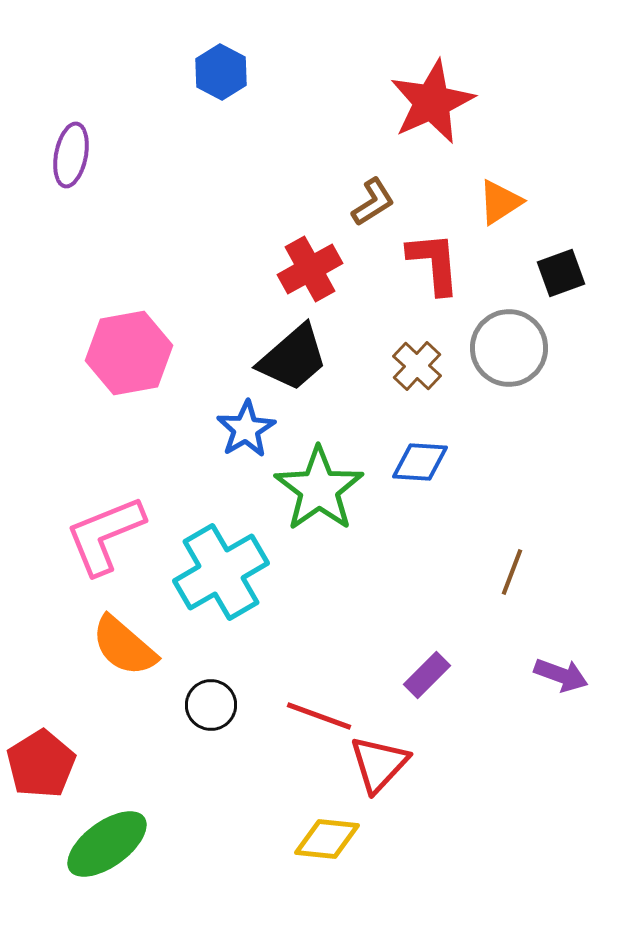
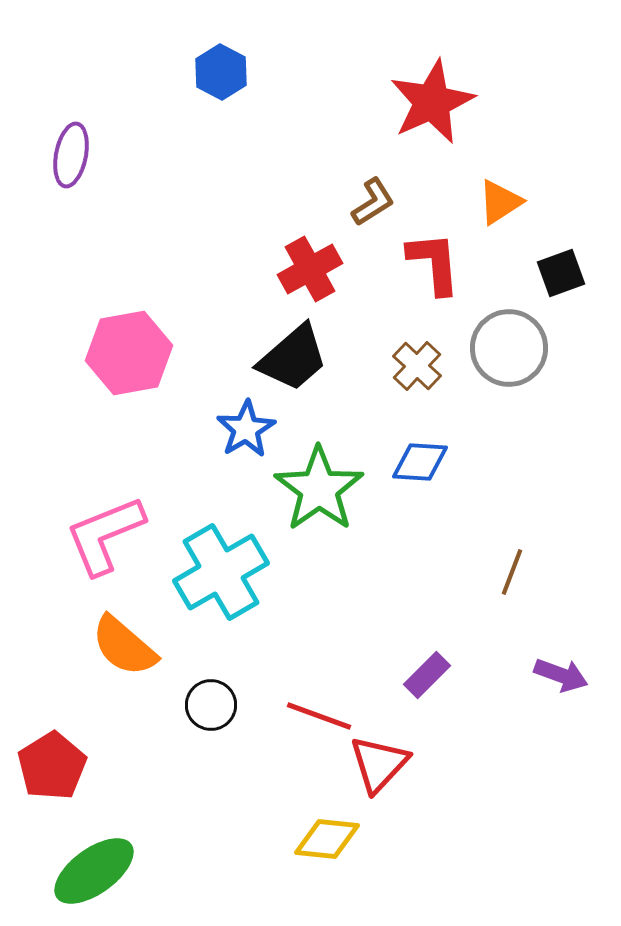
red pentagon: moved 11 px right, 2 px down
green ellipse: moved 13 px left, 27 px down
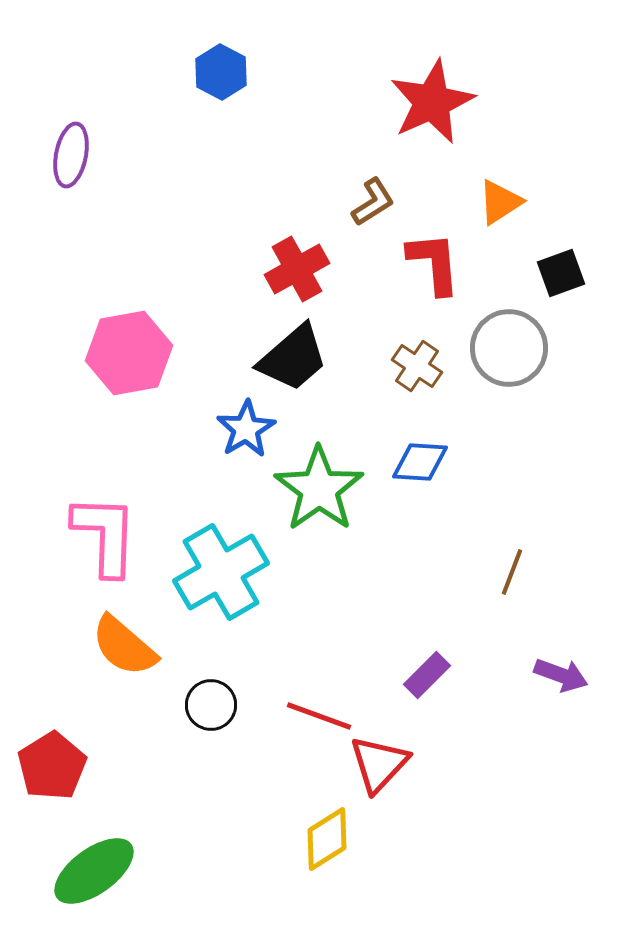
red cross: moved 13 px left
brown cross: rotated 9 degrees counterclockwise
pink L-shape: rotated 114 degrees clockwise
yellow diamond: rotated 38 degrees counterclockwise
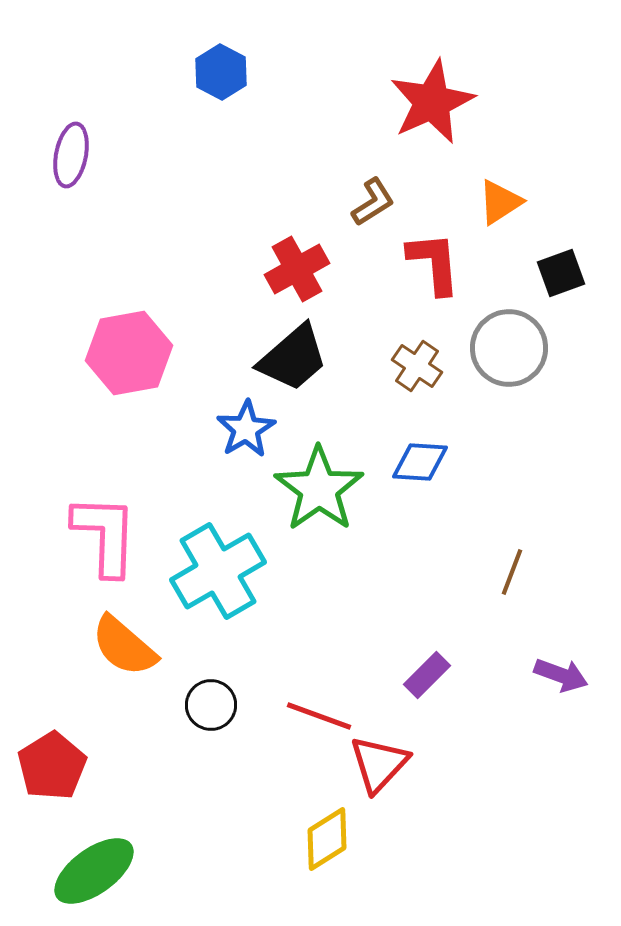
cyan cross: moved 3 px left, 1 px up
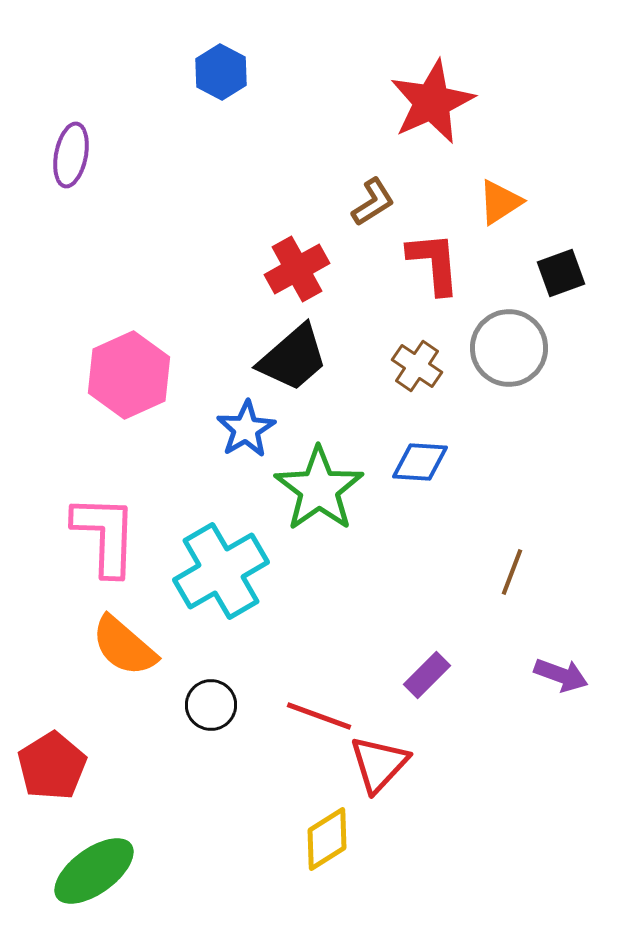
pink hexagon: moved 22 px down; rotated 14 degrees counterclockwise
cyan cross: moved 3 px right
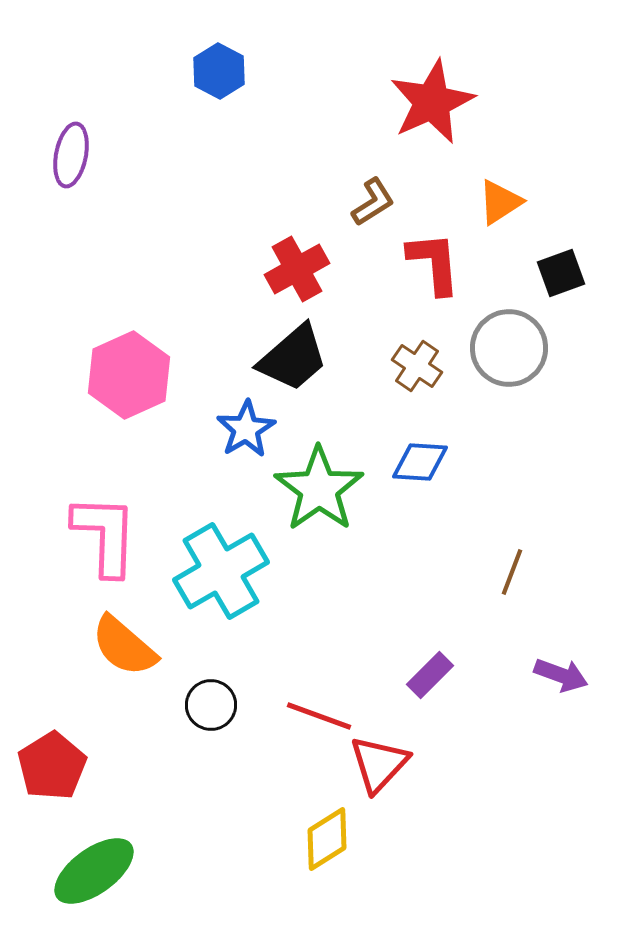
blue hexagon: moved 2 px left, 1 px up
purple rectangle: moved 3 px right
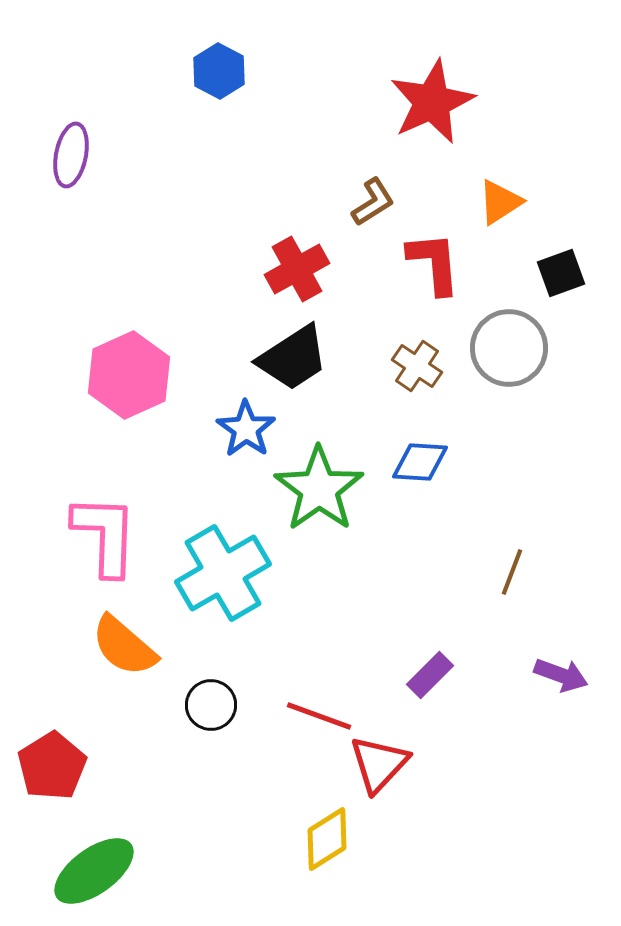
black trapezoid: rotated 8 degrees clockwise
blue star: rotated 6 degrees counterclockwise
cyan cross: moved 2 px right, 2 px down
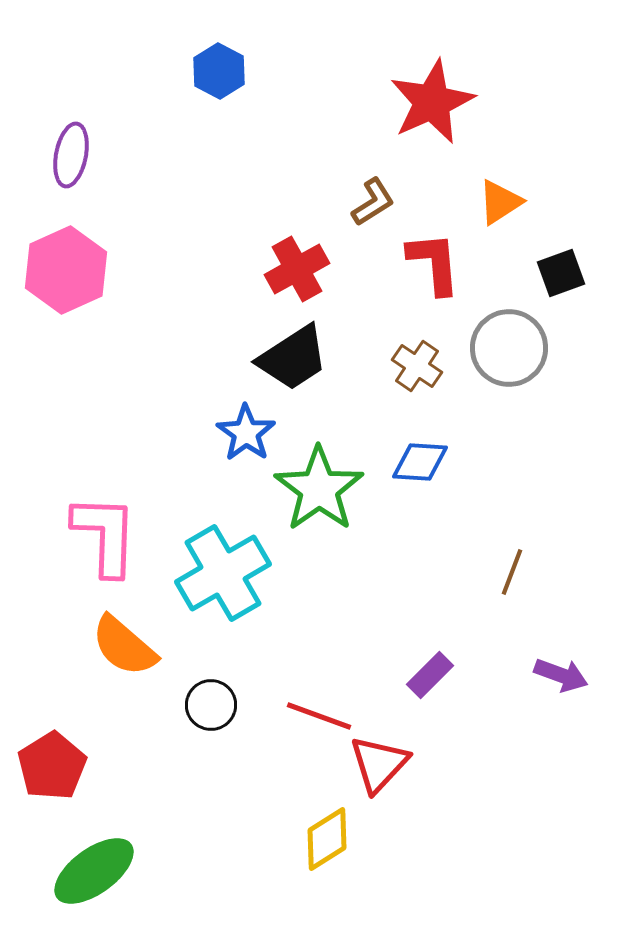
pink hexagon: moved 63 px left, 105 px up
blue star: moved 4 px down
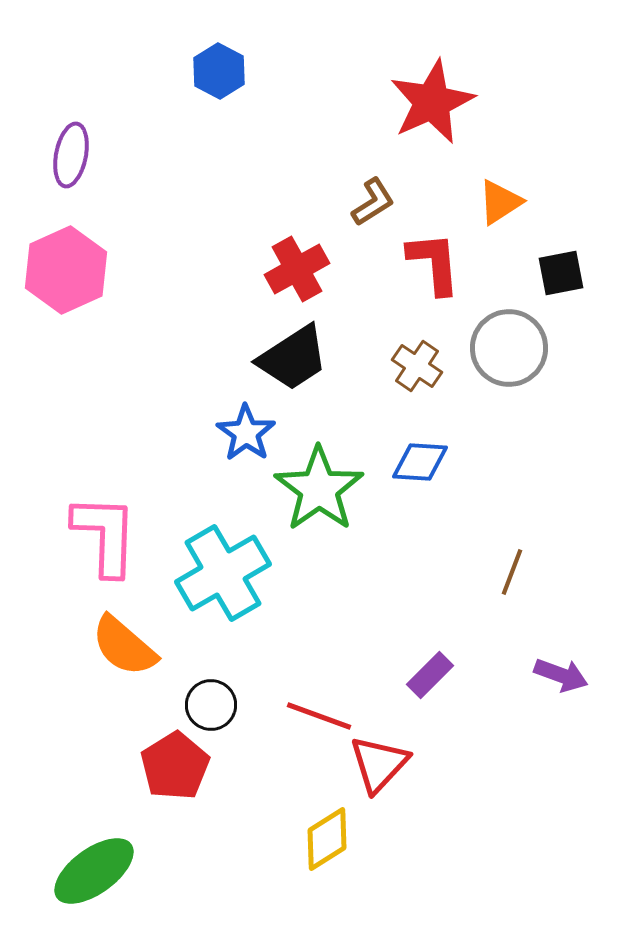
black square: rotated 9 degrees clockwise
red pentagon: moved 123 px right
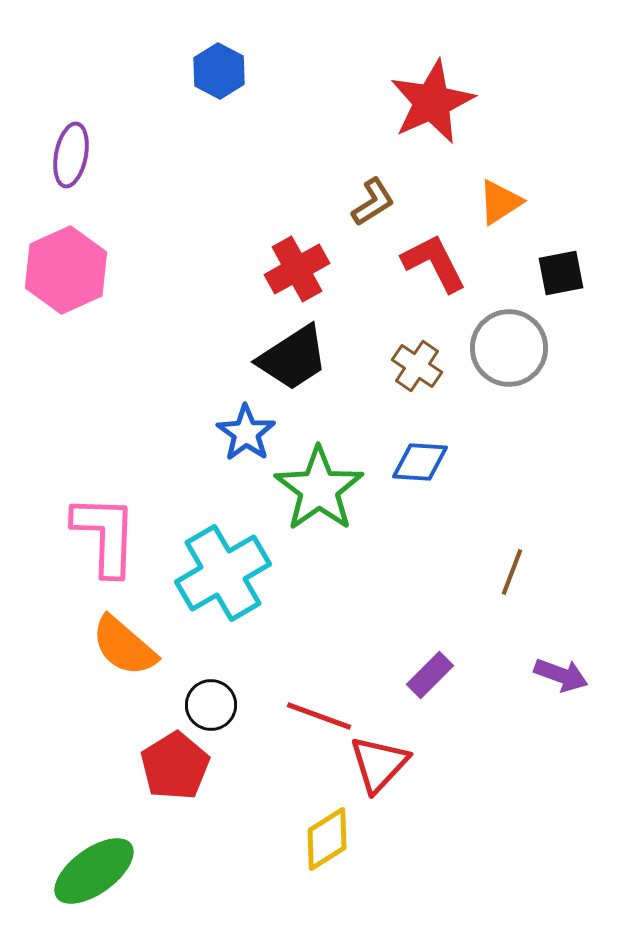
red L-shape: rotated 22 degrees counterclockwise
